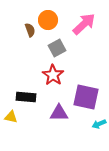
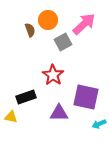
gray square: moved 6 px right, 6 px up
black rectangle: rotated 24 degrees counterclockwise
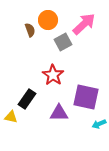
black rectangle: moved 1 px right, 2 px down; rotated 36 degrees counterclockwise
